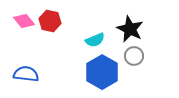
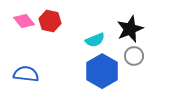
black star: rotated 24 degrees clockwise
blue hexagon: moved 1 px up
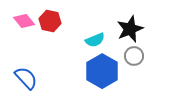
blue semicircle: moved 4 px down; rotated 40 degrees clockwise
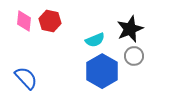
pink diamond: rotated 45 degrees clockwise
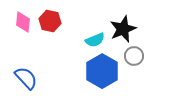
pink diamond: moved 1 px left, 1 px down
black star: moved 7 px left
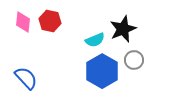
gray circle: moved 4 px down
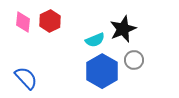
red hexagon: rotated 20 degrees clockwise
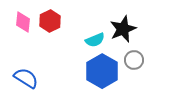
blue semicircle: rotated 15 degrees counterclockwise
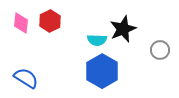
pink diamond: moved 2 px left, 1 px down
cyan semicircle: moved 2 px right; rotated 24 degrees clockwise
gray circle: moved 26 px right, 10 px up
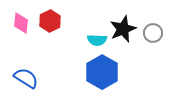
gray circle: moved 7 px left, 17 px up
blue hexagon: moved 1 px down
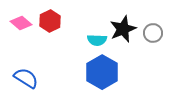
pink diamond: rotated 55 degrees counterclockwise
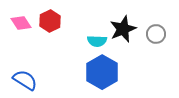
pink diamond: rotated 15 degrees clockwise
gray circle: moved 3 px right, 1 px down
cyan semicircle: moved 1 px down
blue semicircle: moved 1 px left, 2 px down
